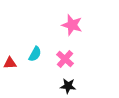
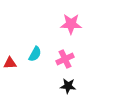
pink star: moved 1 px left, 1 px up; rotated 15 degrees counterclockwise
pink cross: rotated 24 degrees clockwise
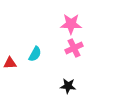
pink cross: moved 9 px right, 11 px up
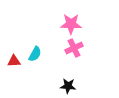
red triangle: moved 4 px right, 2 px up
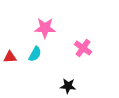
pink star: moved 26 px left, 4 px down
pink cross: moved 9 px right; rotated 30 degrees counterclockwise
red triangle: moved 4 px left, 4 px up
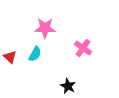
red triangle: rotated 48 degrees clockwise
black star: rotated 21 degrees clockwise
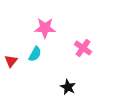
red triangle: moved 1 px right, 4 px down; rotated 24 degrees clockwise
black star: moved 1 px down
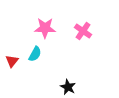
pink cross: moved 17 px up
red triangle: moved 1 px right
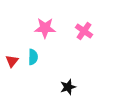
pink cross: moved 1 px right
cyan semicircle: moved 2 px left, 3 px down; rotated 28 degrees counterclockwise
black star: rotated 28 degrees clockwise
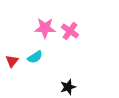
pink cross: moved 14 px left
cyan semicircle: moved 2 px right; rotated 56 degrees clockwise
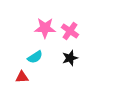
red triangle: moved 10 px right, 16 px down; rotated 48 degrees clockwise
black star: moved 2 px right, 29 px up
